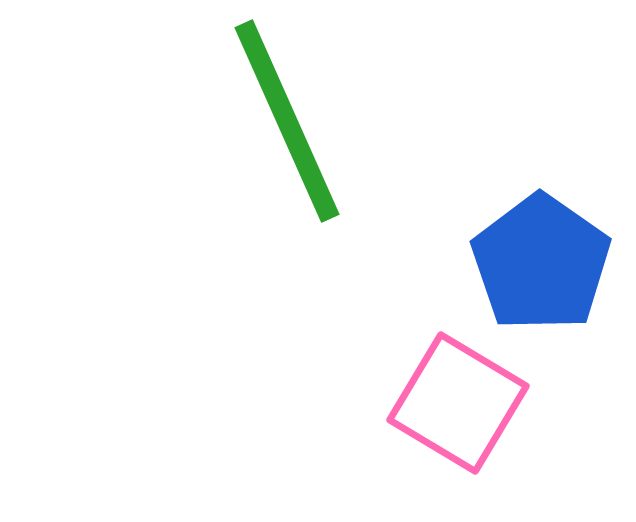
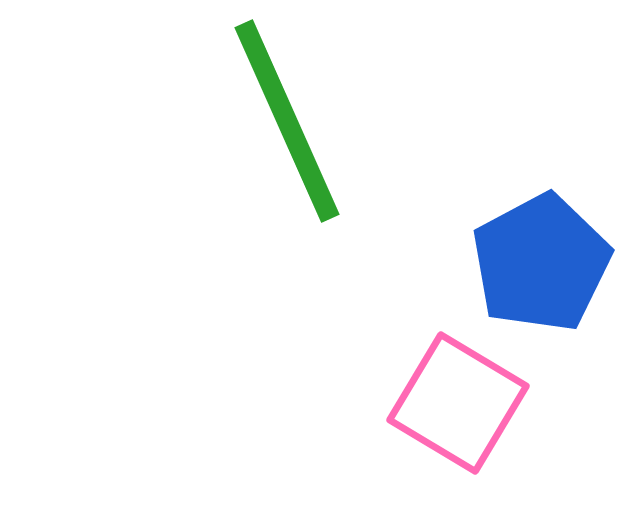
blue pentagon: rotated 9 degrees clockwise
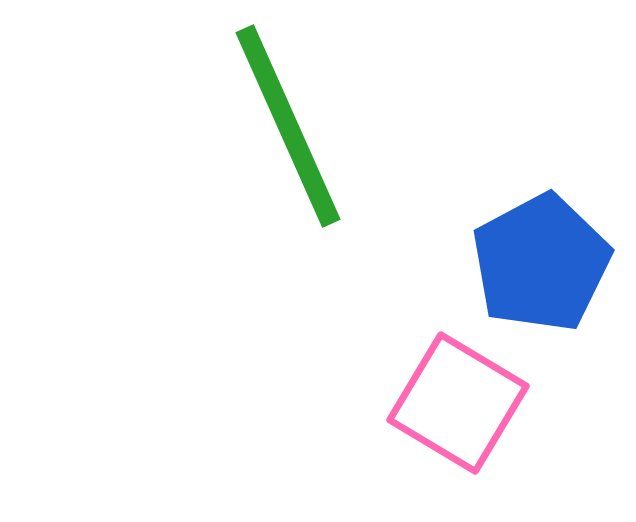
green line: moved 1 px right, 5 px down
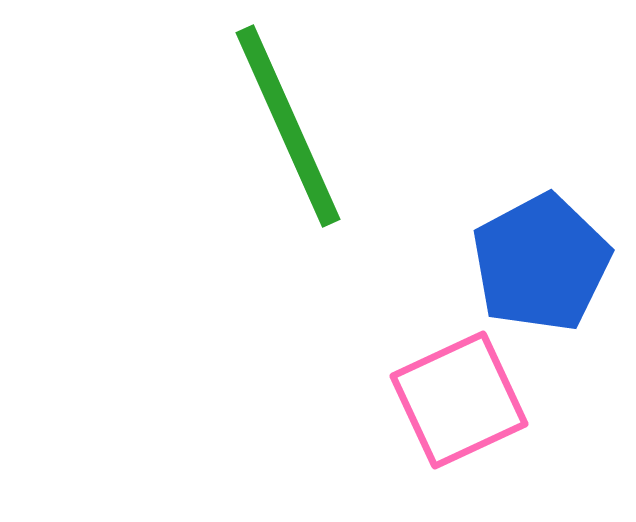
pink square: moved 1 px right, 3 px up; rotated 34 degrees clockwise
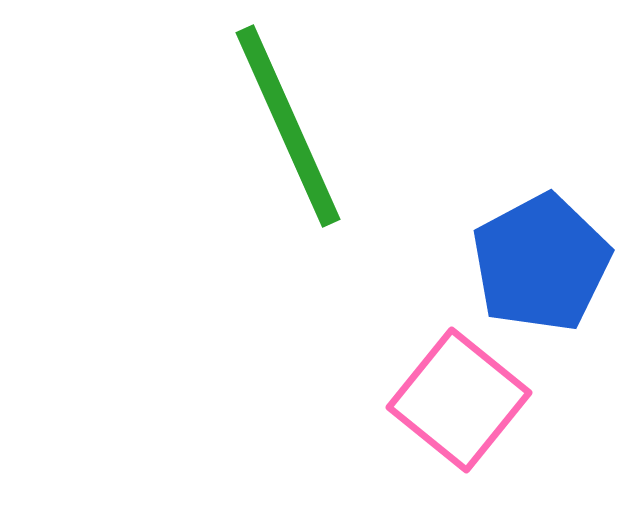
pink square: rotated 26 degrees counterclockwise
